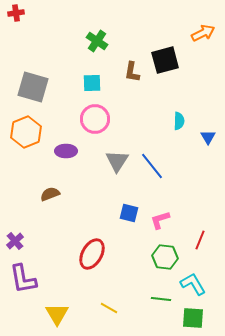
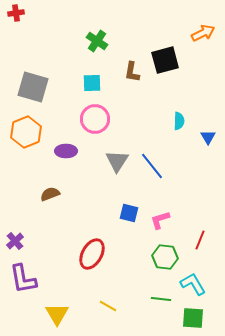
yellow line: moved 1 px left, 2 px up
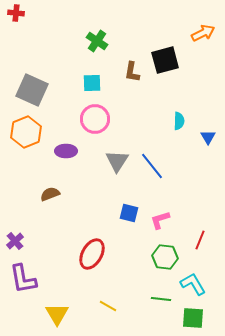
red cross: rotated 14 degrees clockwise
gray square: moved 1 px left, 3 px down; rotated 8 degrees clockwise
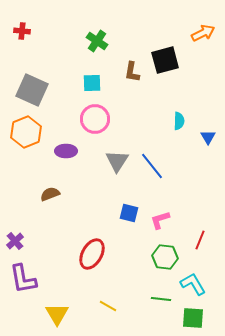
red cross: moved 6 px right, 18 px down
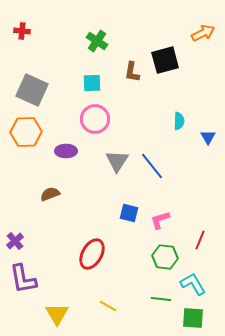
orange hexagon: rotated 20 degrees clockwise
